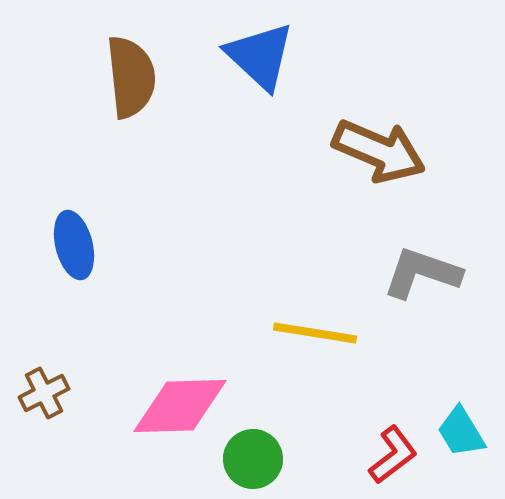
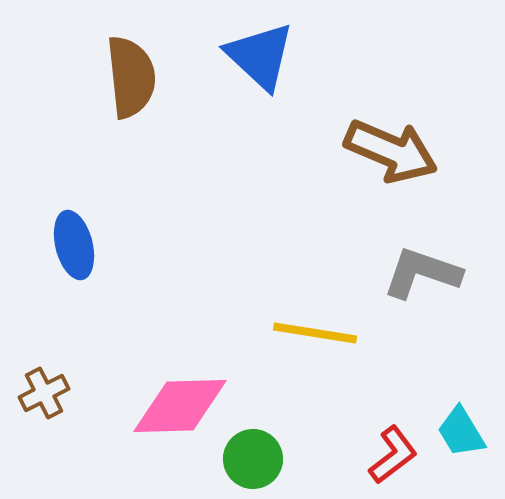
brown arrow: moved 12 px right
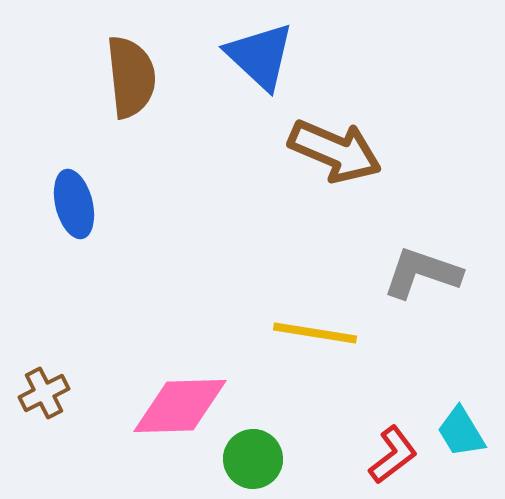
brown arrow: moved 56 px left
blue ellipse: moved 41 px up
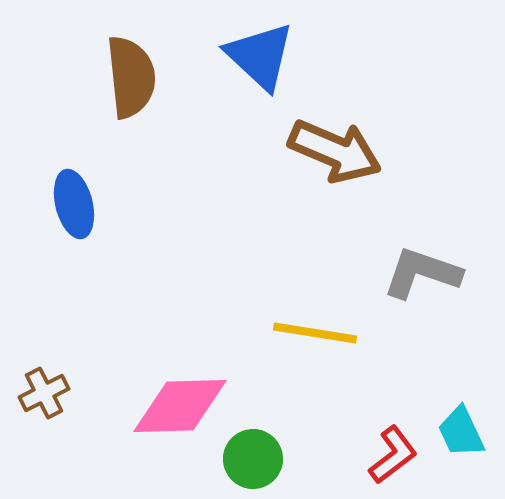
cyan trapezoid: rotated 6 degrees clockwise
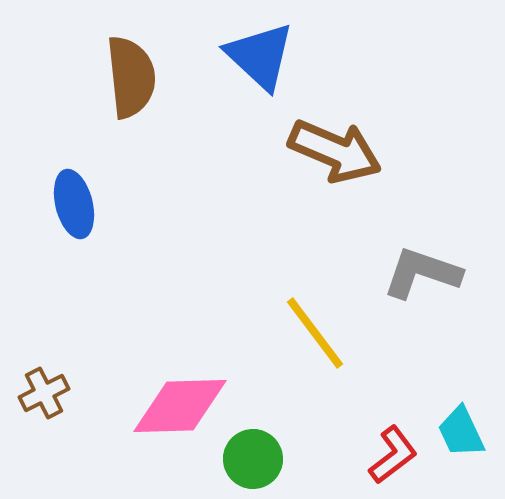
yellow line: rotated 44 degrees clockwise
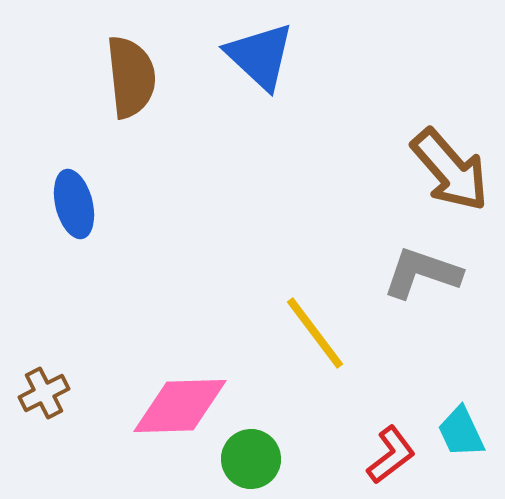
brown arrow: moved 115 px right, 19 px down; rotated 26 degrees clockwise
red L-shape: moved 2 px left
green circle: moved 2 px left
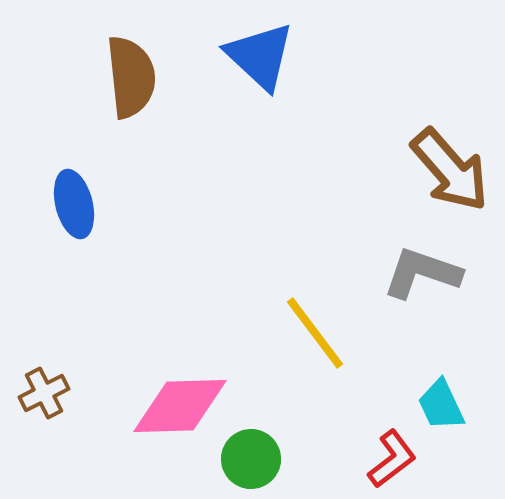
cyan trapezoid: moved 20 px left, 27 px up
red L-shape: moved 1 px right, 4 px down
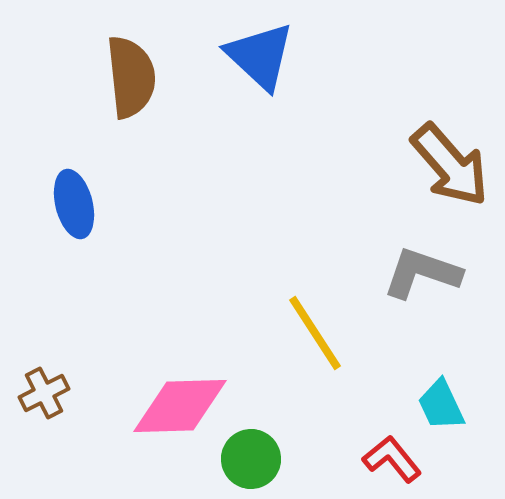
brown arrow: moved 5 px up
yellow line: rotated 4 degrees clockwise
red L-shape: rotated 92 degrees counterclockwise
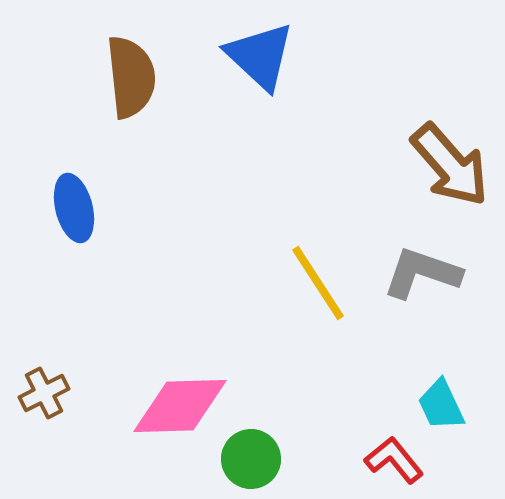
blue ellipse: moved 4 px down
yellow line: moved 3 px right, 50 px up
red L-shape: moved 2 px right, 1 px down
